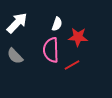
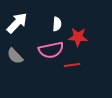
white semicircle: rotated 16 degrees counterclockwise
pink semicircle: rotated 100 degrees counterclockwise
red line: rotated 21 degrees clockwise
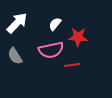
white semicircle: moved 2 px left; rotated 144 degrees counterclockwise
gray semicircle: rotated 12 degrees clockwise
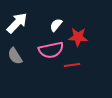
white semicircle: moved 1 px right, 1 px down
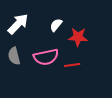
white arrow: moved 1 px right, 1 px down
pink semicircle: moved 5 px left, 7 px down
gray semicircle: moved 1 px left; rotated 18 degrees clockwise
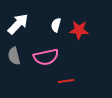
white semicircle: rotated 24 degrees counterclockwise
red star: moved 1 px right, 7 px up
red line: moved 6 px left, 16 px down
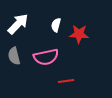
red star: moved 4 px down
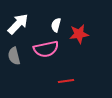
red star: rotated 12 degrees counterclockwise
pink semicircle: moved 8 px up
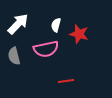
red star: rotated 24 degrees clockwise
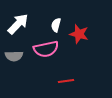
gray semicircle: rotated 78 degrees counterclockwise
